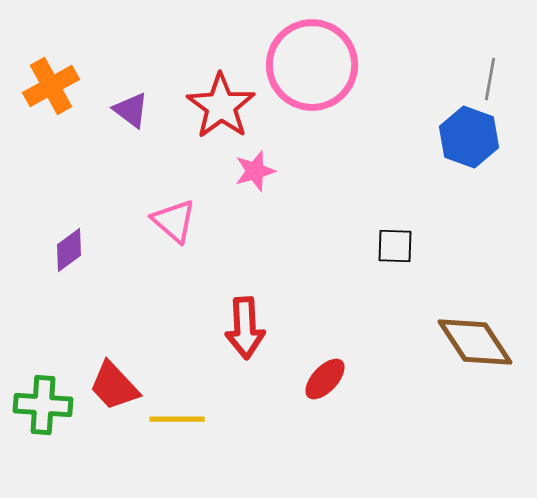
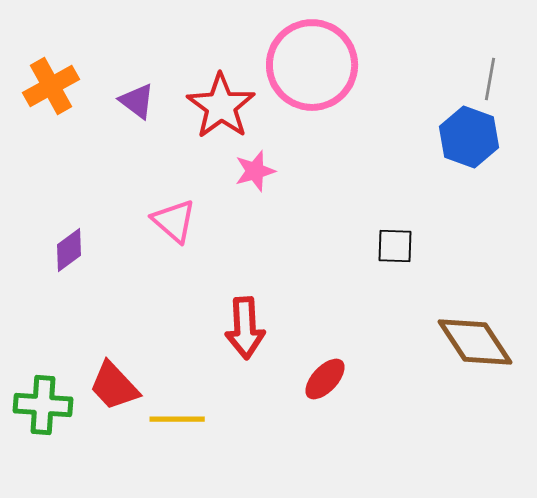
purple triangle: moved 6 px right, 9 px up
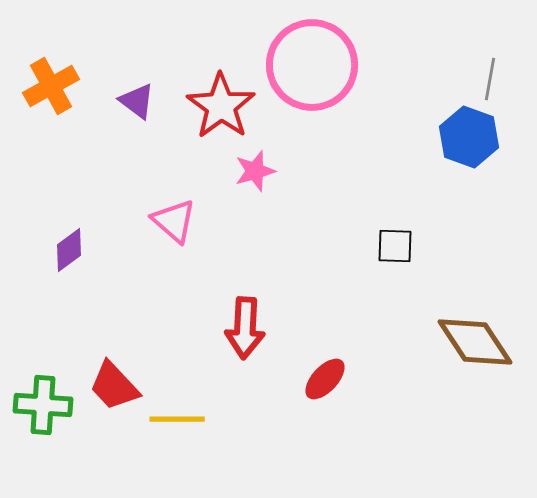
red arrow: rotated 6 degrees clockwise
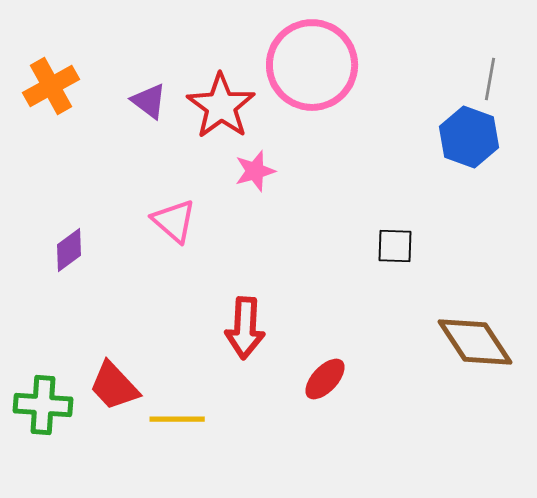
purple triangle: moved 12 px right
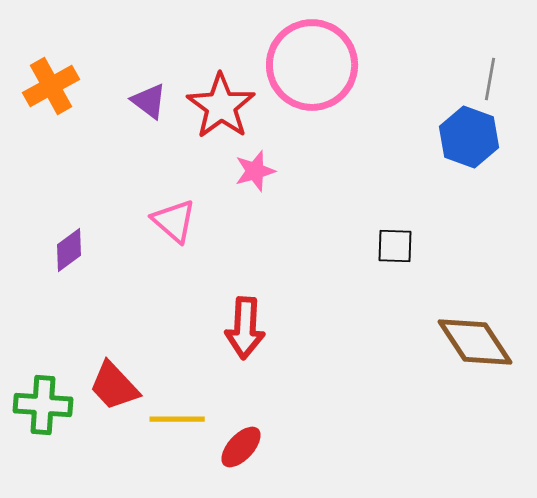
red ellipse: moved 84 px left, 68 px down
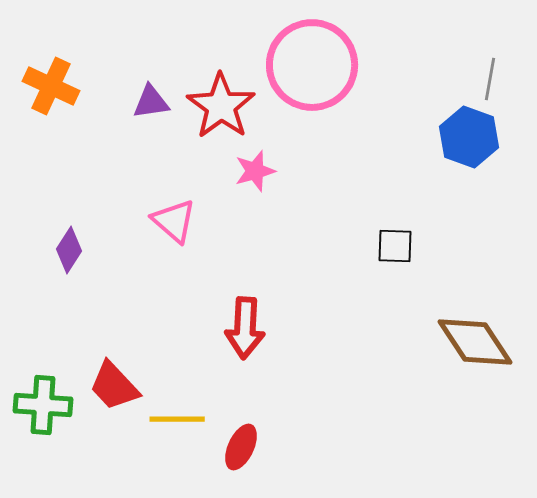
orange cross: rotated 36 degrees counterclockwise
purple triangle: moved 2 px right, 1 px down; rotated 45 degrees counterclockwise
purple diamond: rotated 21 degrees counterclockwise
red ellipse: rotated 18 degrees counterclockwise
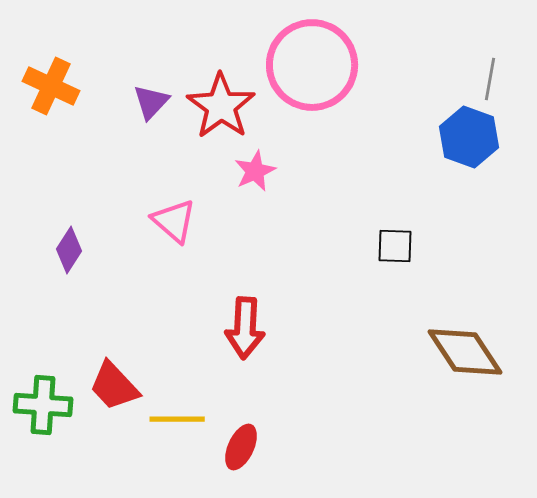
purple triangle: rotated 39 degrees counterclockwise
pink star: rotated 9 degrees counterclockwise
brown diamond: moved 10 px left, 10 px down
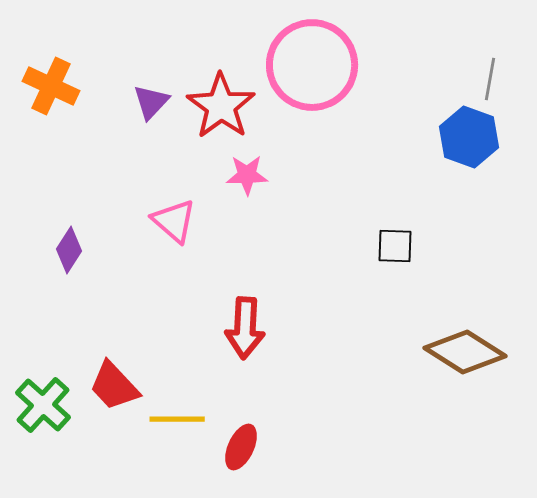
pink star: moved 8 px left, 4 px down; rotated 24 degrees clockwise
brown diamond: rotated 24 degrees counterclockwise
green cross: rotated 38 degrees clockwise
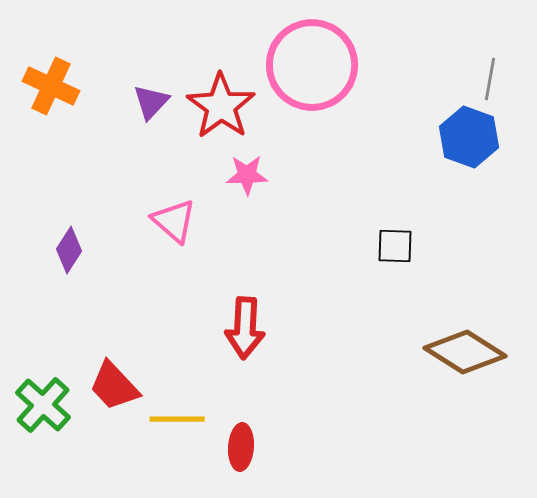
red ellipse: rotated 21 degrees counterclockwise
